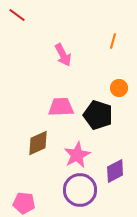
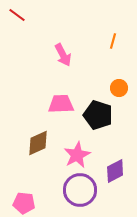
pink trapezoid: moved 3 px up
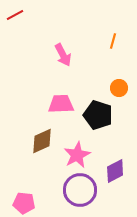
red line: moved 2 px left; rotated 66 degrees counterclockwise
brown diamond: moved 4 px right, 2 px up
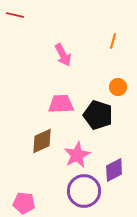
red line: rotated 42 degrees clockwise
orange circle: moved 1 px left, 1 px up
purple diamond: moved 1 px left, 1 px up
purple circle: moved 4 px right, 1 px down
